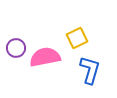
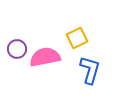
purple circle: moved 1 px right, 1 px down
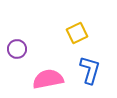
yellow square: moved 5 px up
pink semicircle: moved 3 px right, 22 px down
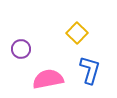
yellow square: rotated 20 degrees counterclockwise
purple circle: moved 4 px right
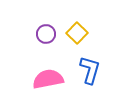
purple circle: moved 25 px right, 15 px up
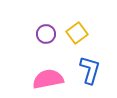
yellow square: rotated 10 degrees clockwise
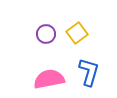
blue L-shape: moved 1 px left, 2 px down
pink semicircle: moved 1 px right
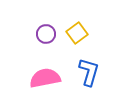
pink semicircle: moved 4 px left, 1 px up
